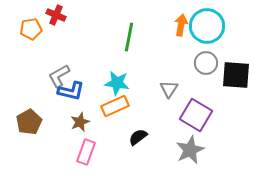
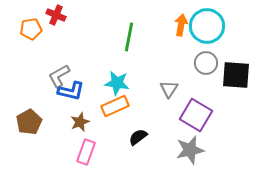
gray star: rotated 12 degrees clockwise
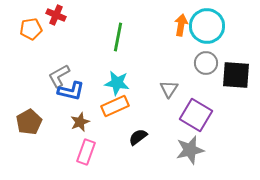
green line: moved 11 px left
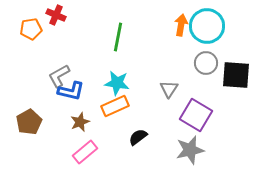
pink rectangle: moved 1 px left; rotated 30 degrees clockwise
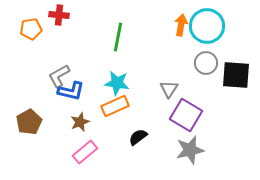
red cross: moved 3 px right; rotated 18 degrees counterclockwise
purple square: moved 10 px left
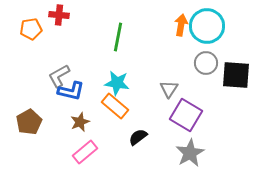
orange rectangle: rotated 64 degrees clockwise
gray star: moved 3 px down; rotated 16 degrees counterclockwise
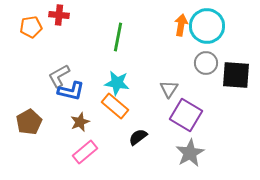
orange pentagon: moved 2 px up
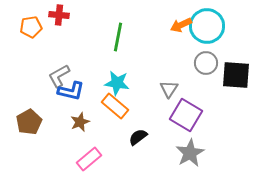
orange arrow: rotated 125 degrees counterclockwise
pink rectangle: moved 4 px right, 7 px down
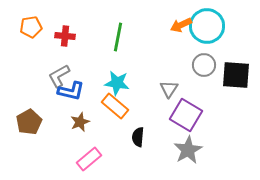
red cross: moved 6 px right, 21 px down
gray circle: moved 2 px left, 2 px down
black semicircle: rotated 48 degrees counterclockwise
gray star: moved 2 px left, 3 px up
